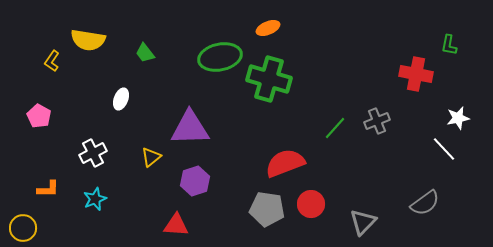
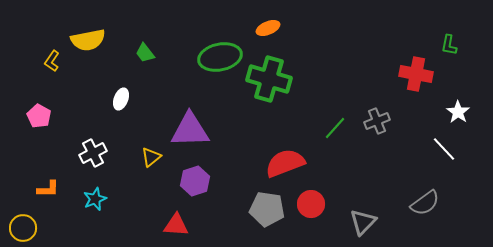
yellow semicircle: rotated 20 degrees counterclockwise
white star: moved 6 px up; rotated 25 degrees counterclockwise
purple triangle: moved 2 px down
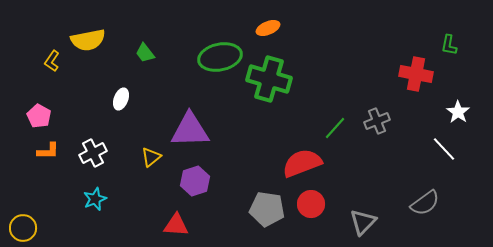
red semicircle: moved 17 px right
orange L-shape: moved 38 px up
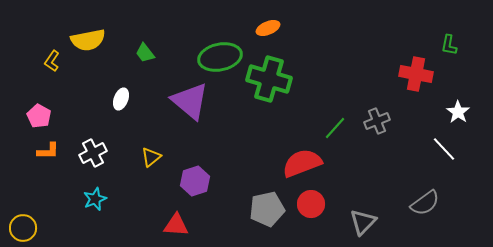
purple triangle: moved 29 px up; rotated 42 degrees clockwise
gray pentagon: rotated 20 degrees counterclockwise
